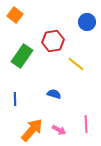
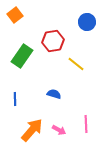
orange square: rotated 14 degrees clockwise
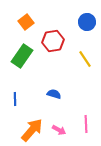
orange square: moved 11 px right, 7 px down
yellow line: moved 9 px right, 5 px up; rotated 18 degrees clockwise
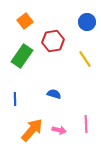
orange square: moved 1 px left, 1 px up
pink arrow: rotated 16 degrees counterclockwise
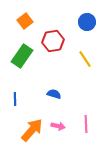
pink arrow: moved 1 px left, 4 px up
